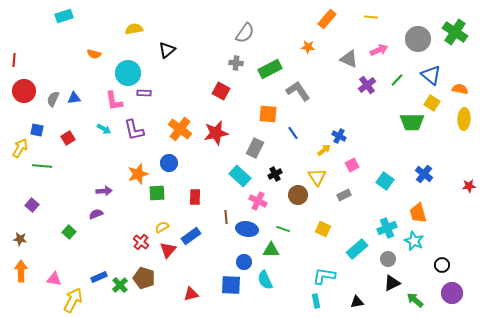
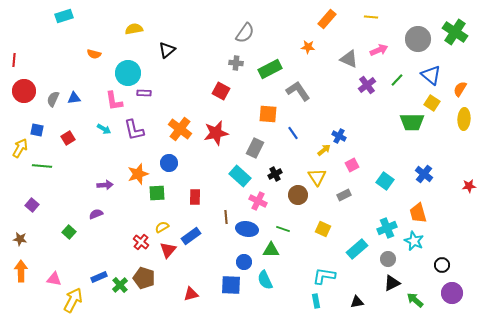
orange semicircle at (460, 89): rotated 70 degrees counterclockwise
purple arrow at (104, 191): moved 1 px right, 6 px up
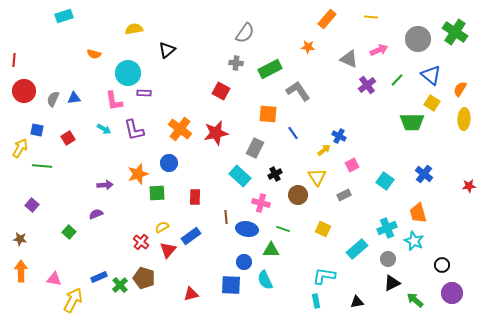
pink cross at (258, 201): moved 3 px right, 2 px down; rotated 12 degrees counterclockwise
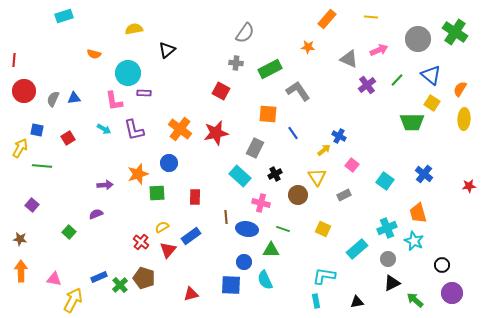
pink square at (352, 165): rotated 24 degrees counterclockwise
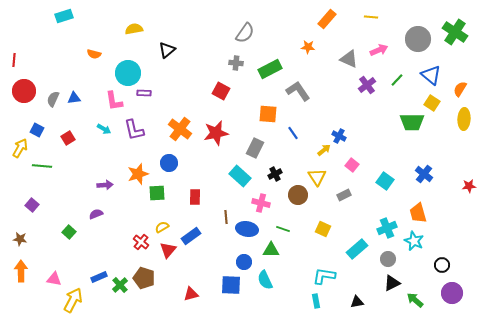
blue square at (37, 130): rotated 16 degrees clockwise
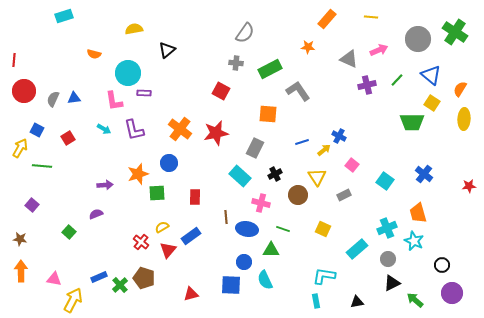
purple cross at (367, 85): rotated 24 degrees clockwise
blue line at (293, 133): moved 9 px right, 9 px down; rotated 72 degrees counterclockwise
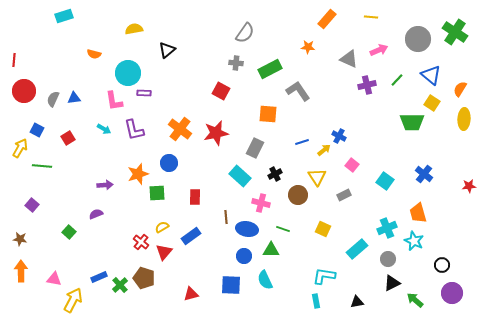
red triangle at (168, 250): moved 4 px left, 2 px down
blue circle at (244, 262): moved 6 px up
